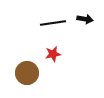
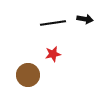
brown circle: moved 1 px right, 2 px down
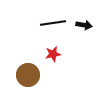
black arrow: moved 1 px left, 6 px down
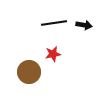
black line: moved 1 px right
brown circle: moved 1 px right, 3 px up
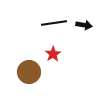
red star: rotated 21 degrees counterclockwise
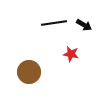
black arrow: rotated 21 degrees clockwise
red star: moved 18 px right; rotated 28 degrees counterclockwise
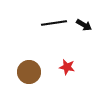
red star: moved 4 px left, 13 px down
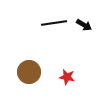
red star: moved 10 px down
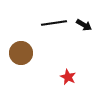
brown circle: moved 8 px left, 19 px up
red star: moved 1 px right; rotated 14 degrees clockwise
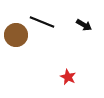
black line: moved 12 px left, 1 px up; rotated 30 degrees clockwise
brown circle: moved 5 px left, 18 px up
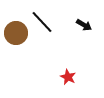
black line: rotated 25 degrees clockwise
brown circle: moved 2 px up
